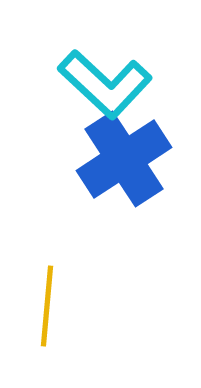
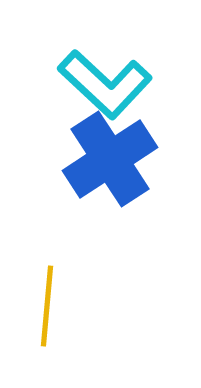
blue cross: moved 14 px left
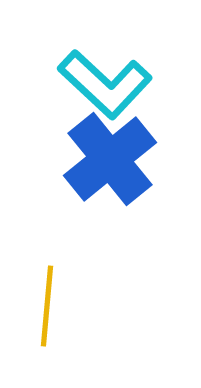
blue cross: rotated 6 degrees counterclockwise
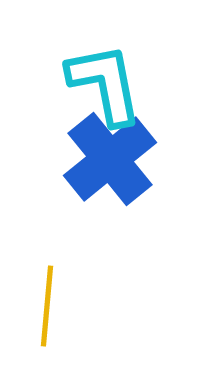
cyan L-shape: rotated 144 degrees counterclockwise
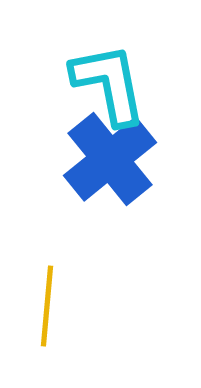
cyan L-shape: moved 4 px right
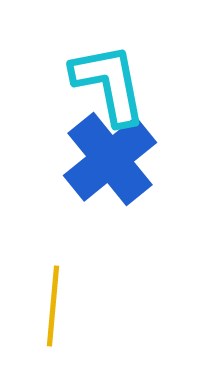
yellow line: moved 6 px right
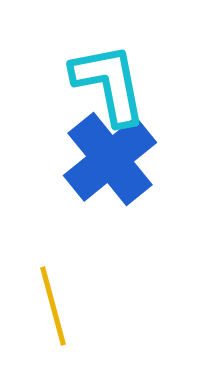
yellow line: rotated 20 degrees counterclockwise
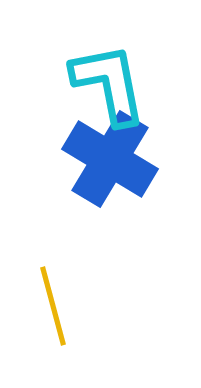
blue cross: rotated 20 degrees counterclockwise
